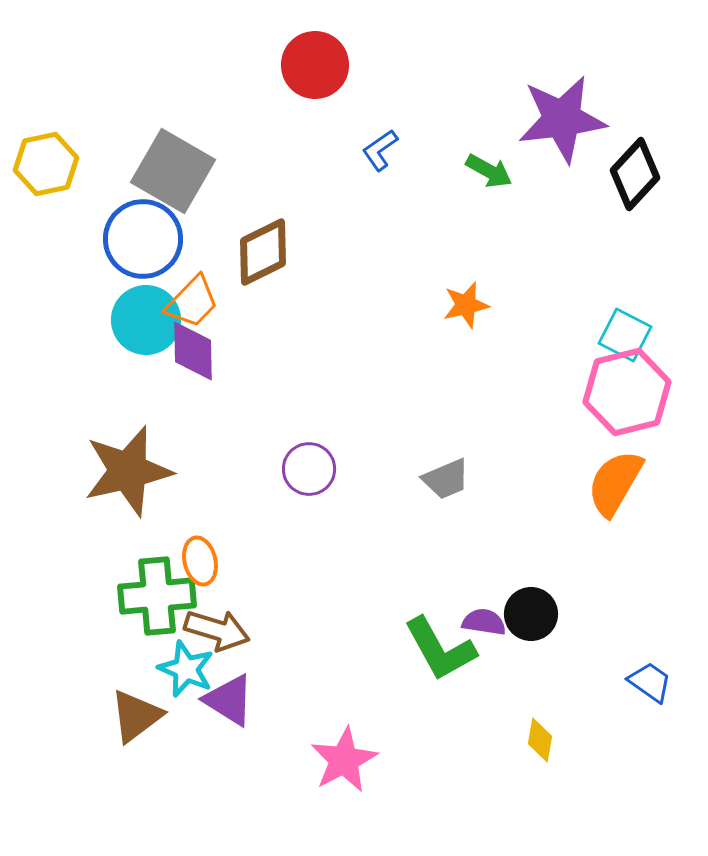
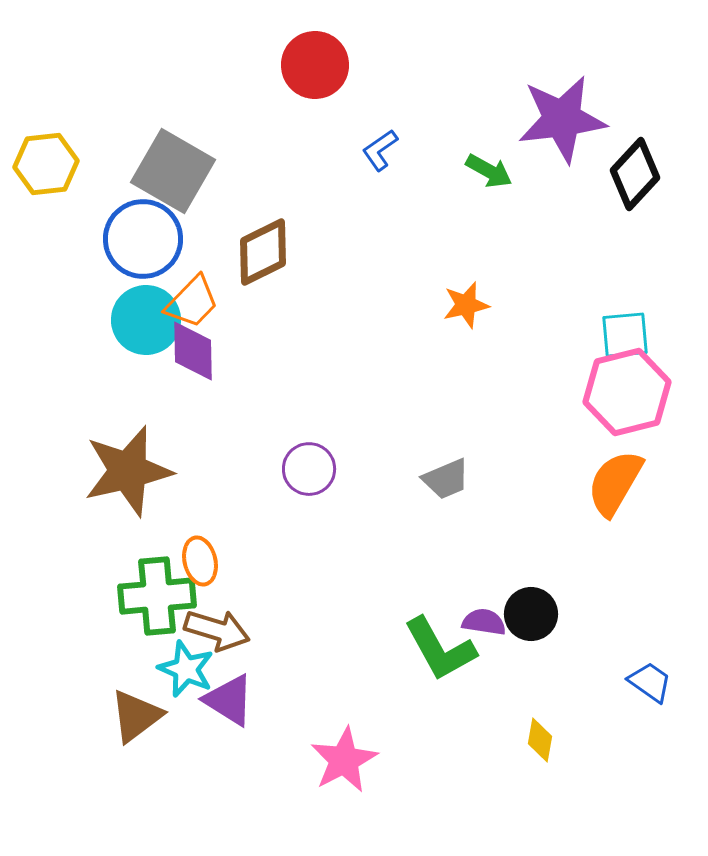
yellow hexagon: rotated 6 degrees clockwise
cyan square: rotated 32 degrees counterclockwise
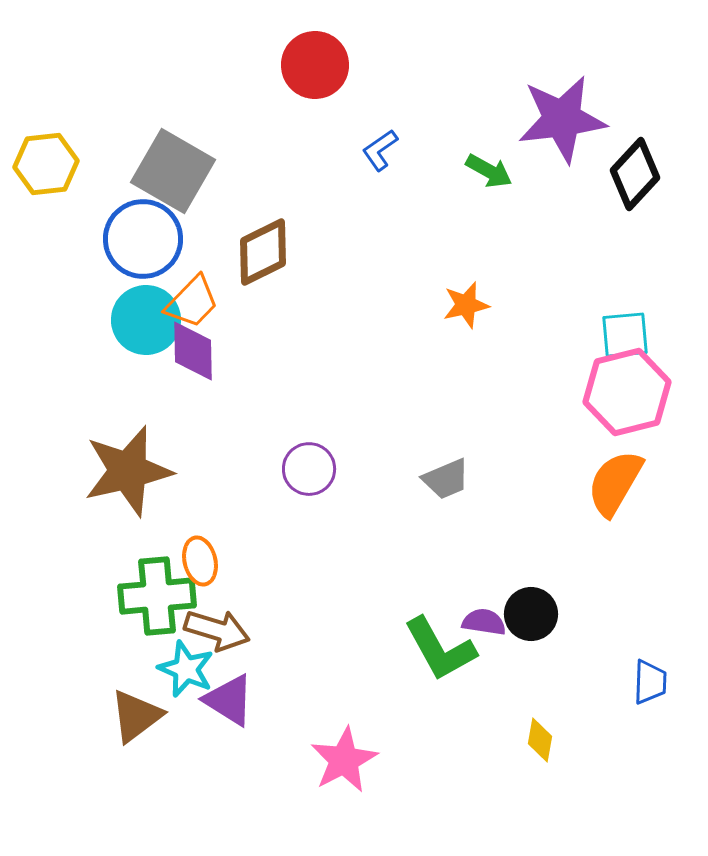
blue trapezoid: rotated 57 degrees clockwise
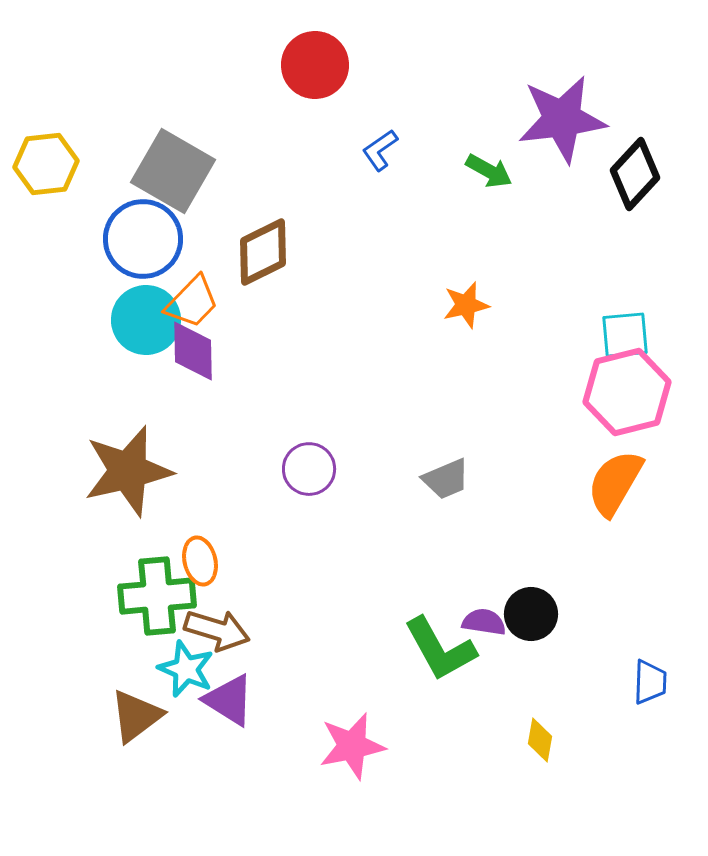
pink star: moved 8 px right, 14 px up; rotated 16 degrees clockwise
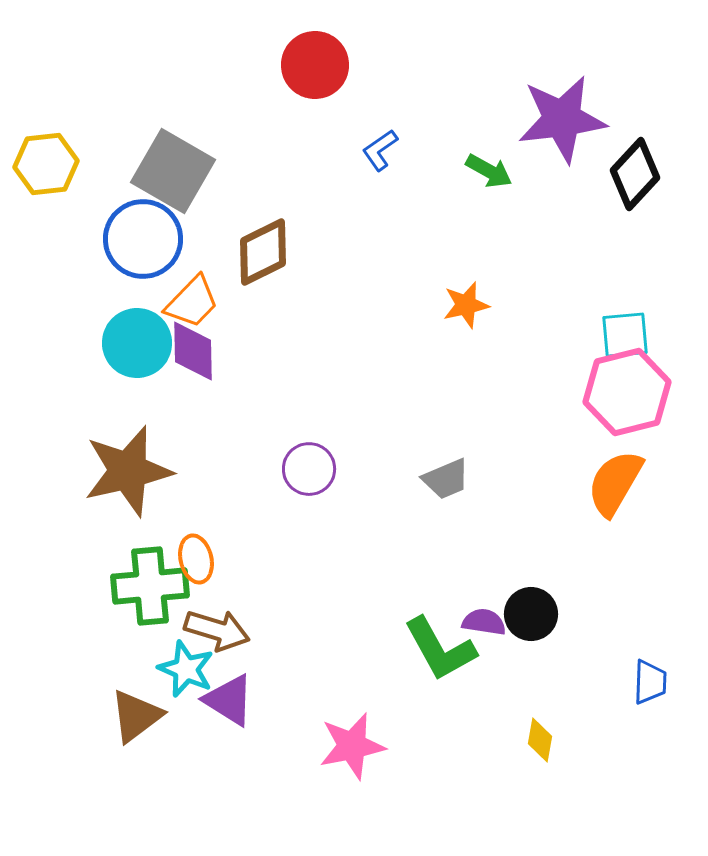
cyan circle: moved 9 px left, 23 px down
orange ellipse: moved 4 px left, 2 px up
green cross: moved 7 px left, 10 px up
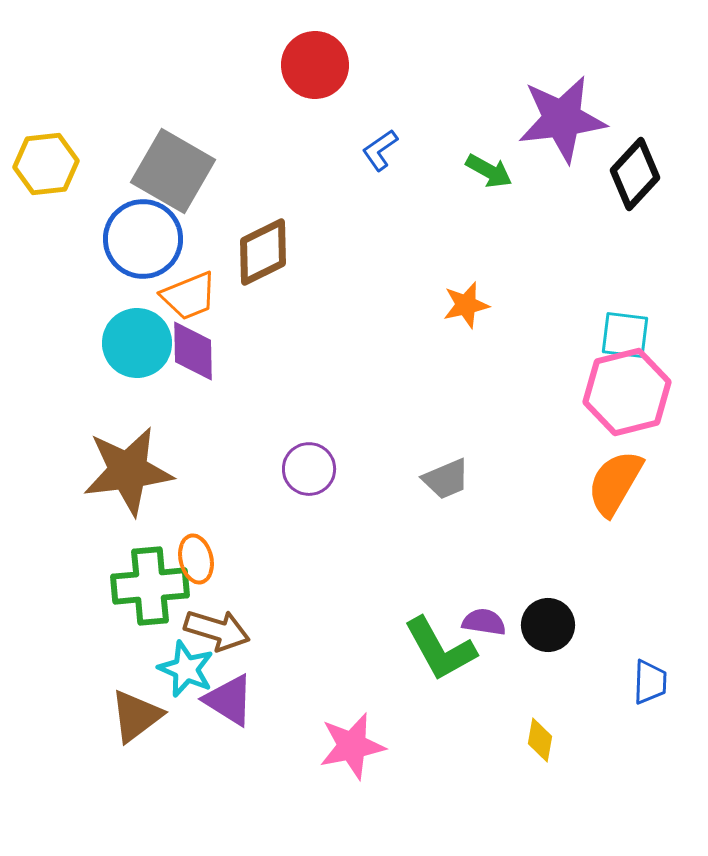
orange trapezoid: moved 3 px left, 6 px up; rotated 24 degrees clockwise
cyan square: rotated 12 degrees clockwise
brown star: rotated 6 degrees clockwise
black circle: moved 17 px right, 11 px down
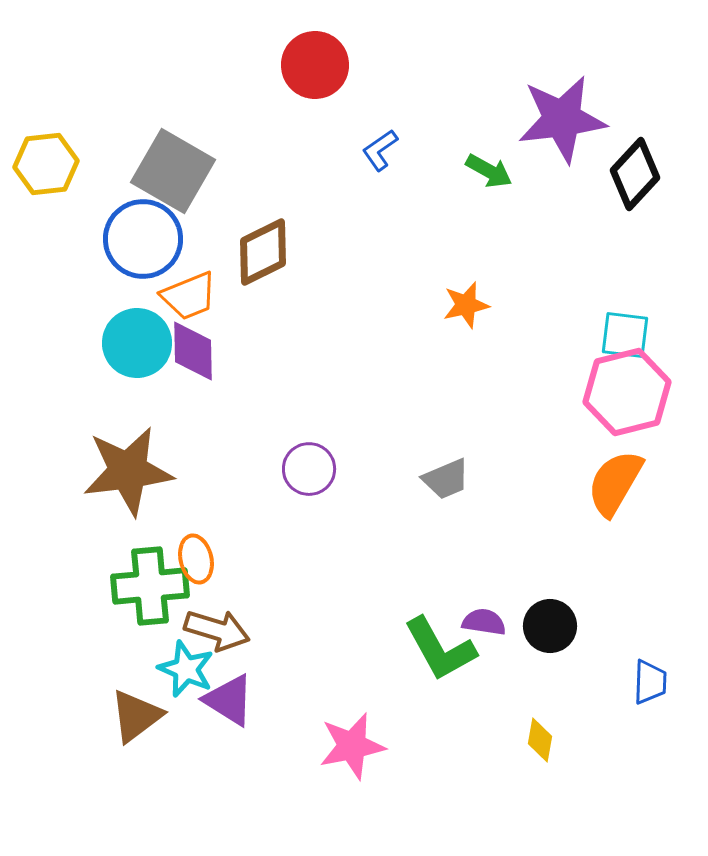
black circle: moved 2 px right, 1 px down
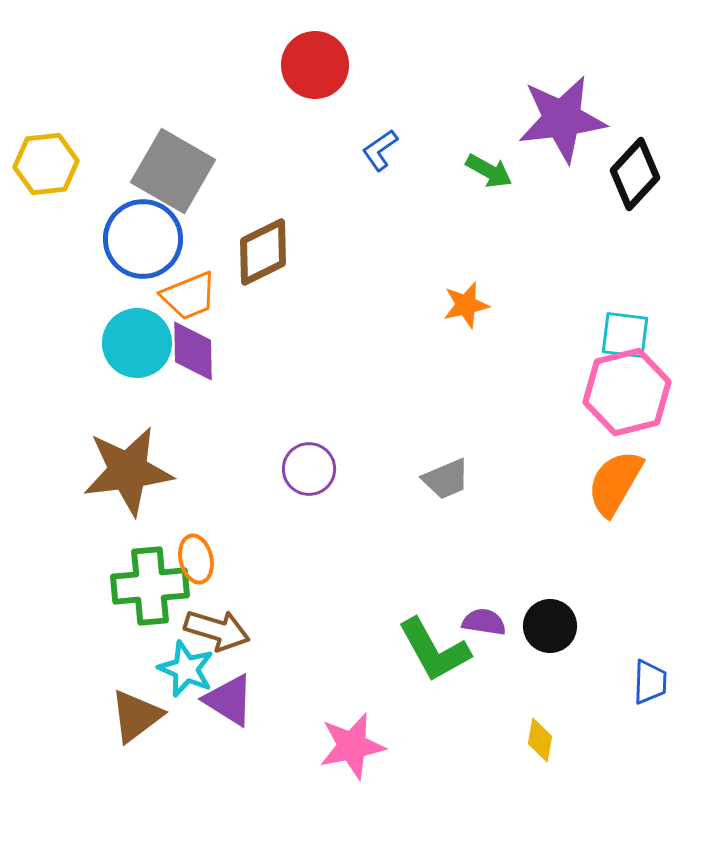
green L-shape: moved 6 px left, 1 px down
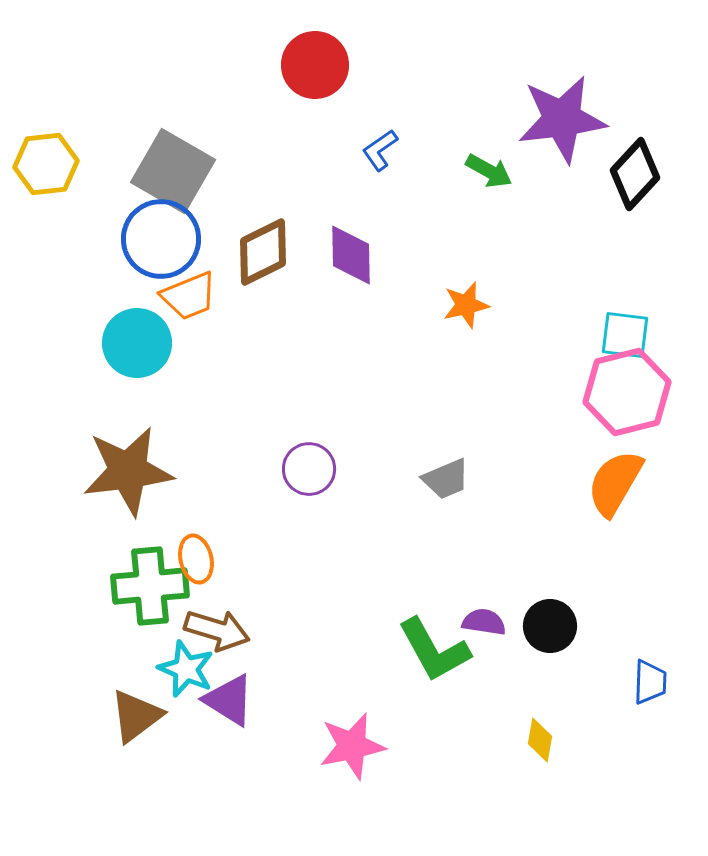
blue circle: moved 18 px right
purple diamond: moved 158 px right, 96 px up
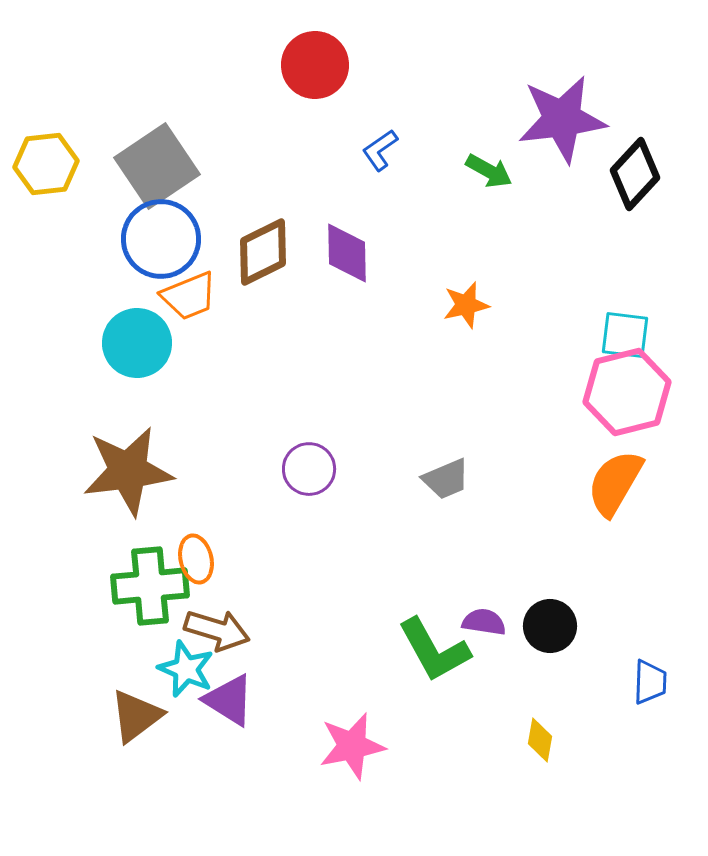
gray square: moved 16 px left, 5 px up; rotated 26 degrees clockwise
purple diamond: moved 4 px left, 2 px up
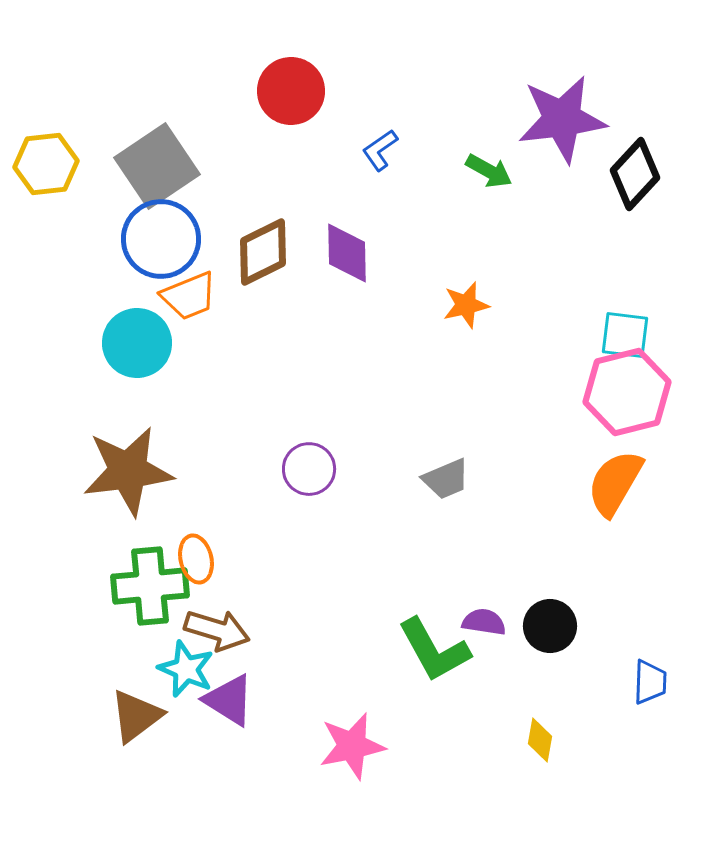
red circle: moved 24 px left, 26 px down
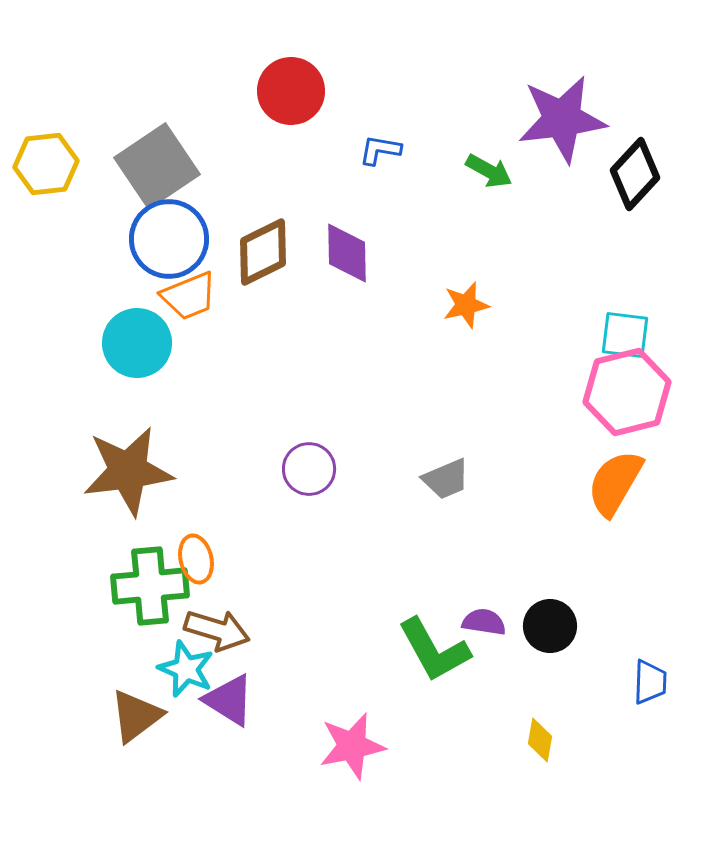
blue L-shape: rotated 45 degrees clockwise
blue circle: moved 8 px right
